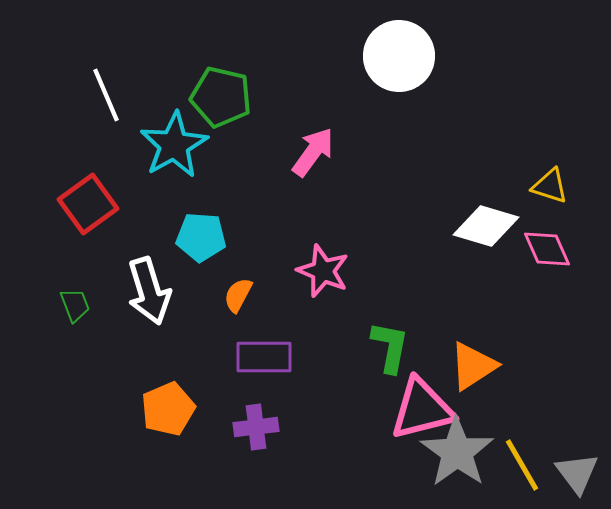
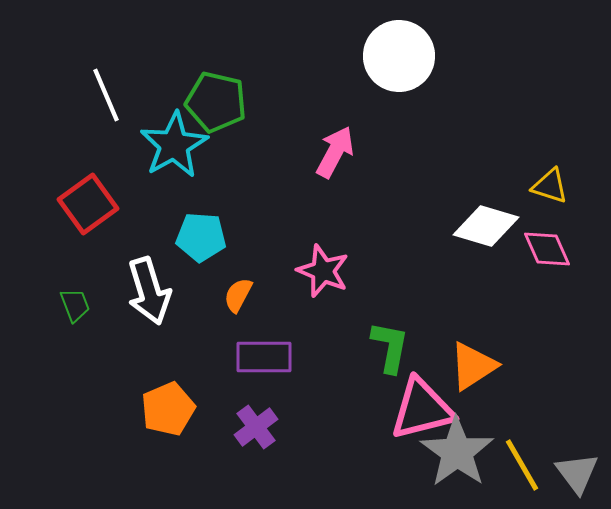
green pentagon: moved 5 px left, 5 px down
pink arrow: moved 22 px right; rotated 8 degrees counterclockwise
purple cross: rotated 30 degrees counterclockwise
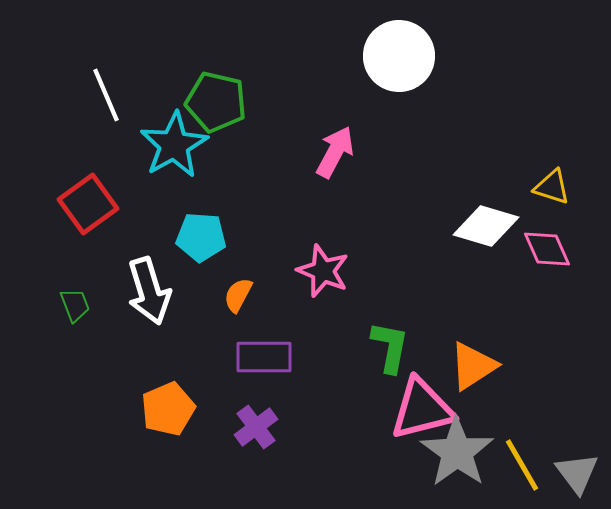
yellow triangle: moved 2 px right, 1 px down
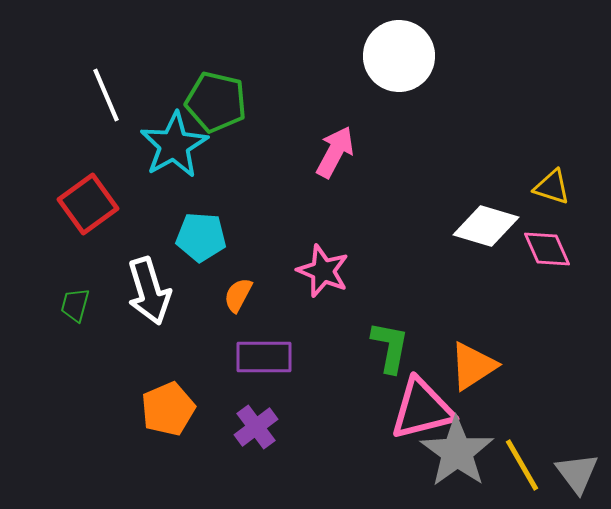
green trapezoid: rotated 144 degrees counterclockwise
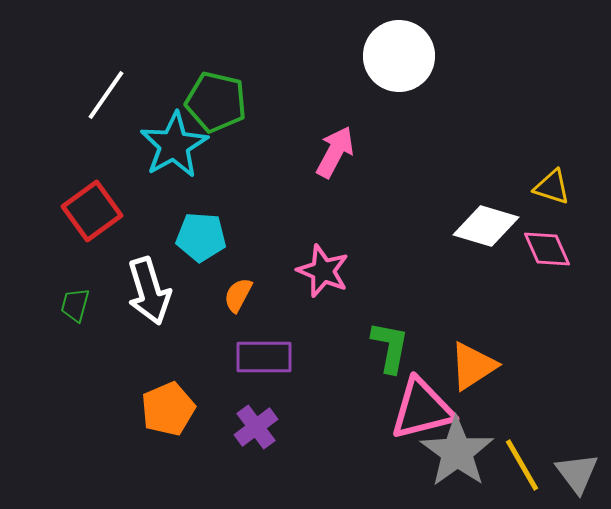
white line: rotated 58 degrees clockwise
red square: moved 4 px right, 7 px down
